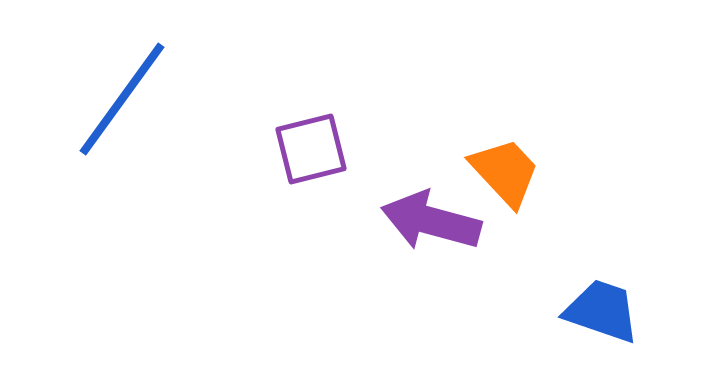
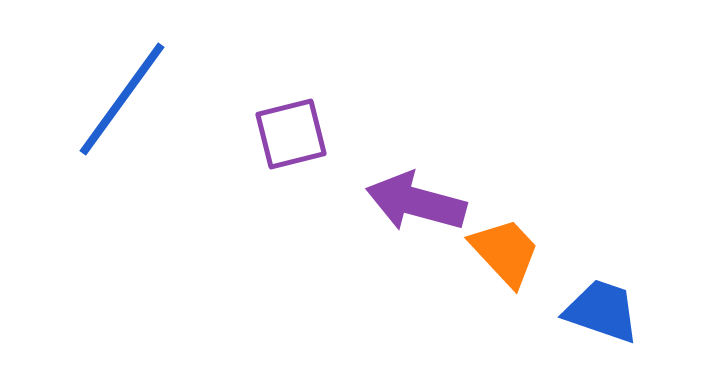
purple square: moved 20 px left, 15 px up
orange trapezoid: moved 80 px down
purple arrow: moved 15 px left, 19 px up
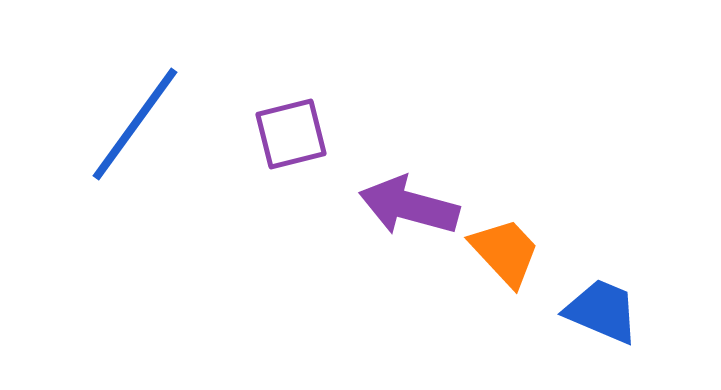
blue line: moved 13 px right, 25 px down
purple arrow: moved 7 px left, 4 px down
blue trapezoid: rotated 4 degrees clockwise
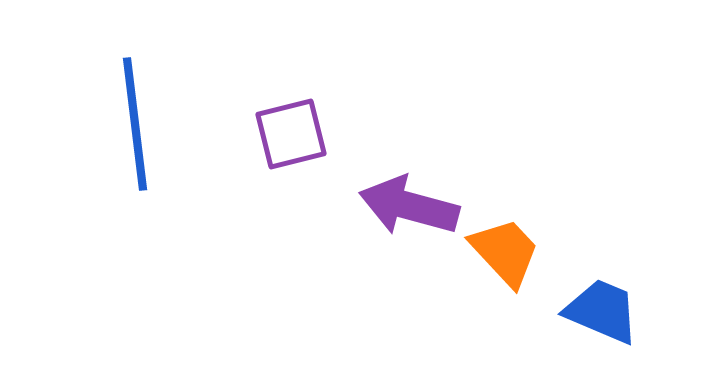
blue line: rotated 43 degrees counterclockwise
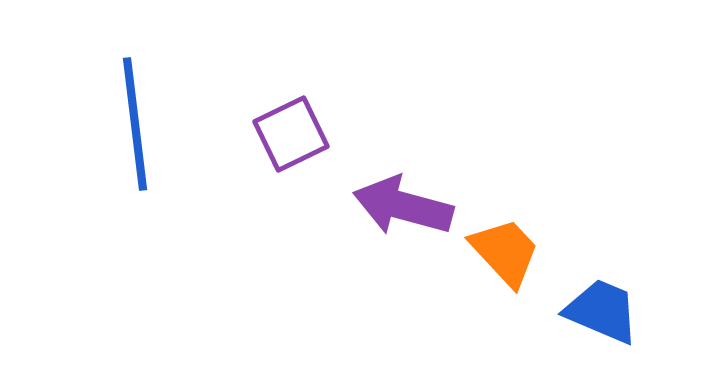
purple square: rotated 12 degrees counterclockwise
purple arrow: moved 6 px left
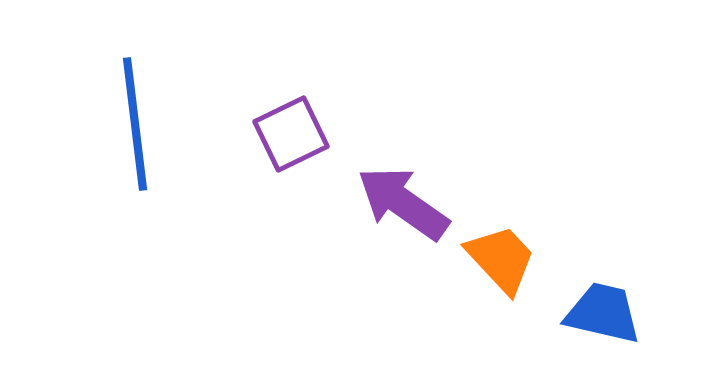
purple arrow: moved 3 px up; rotated 20 degrees clockwise
orange trapezoid: moved 4 px left, 7 px down
blue trapezoid: moved 1 px right, 2 px down; rotated 10 degrees counterclockwise
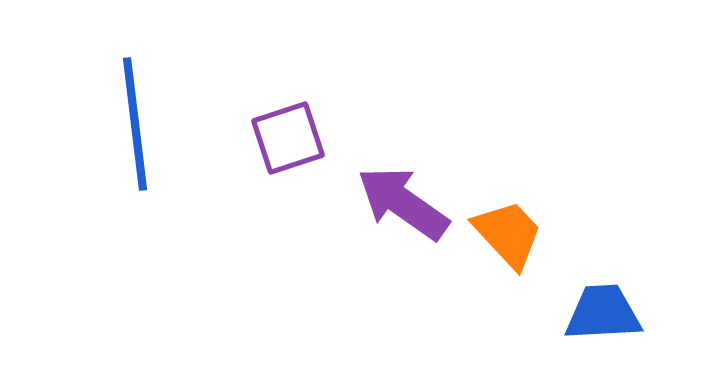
purple square: moved 3 px left, 4 px down; rotated 8 degrees clockwise
orange trapezoid: moved 7 px right, 25 px up
blue trapezoid: rotated 16 degrees counterclockwise
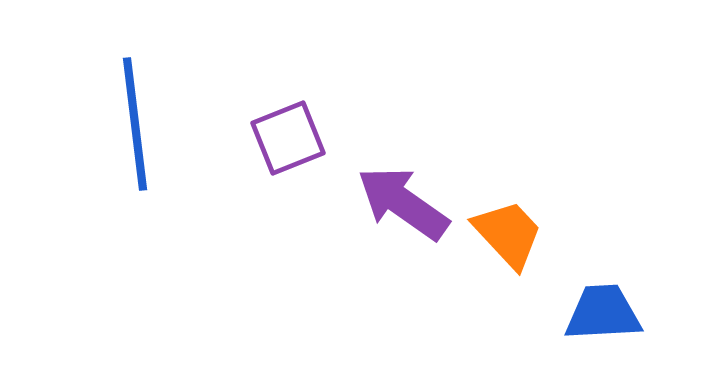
purple square: rotated 4 degrees counterclockwise
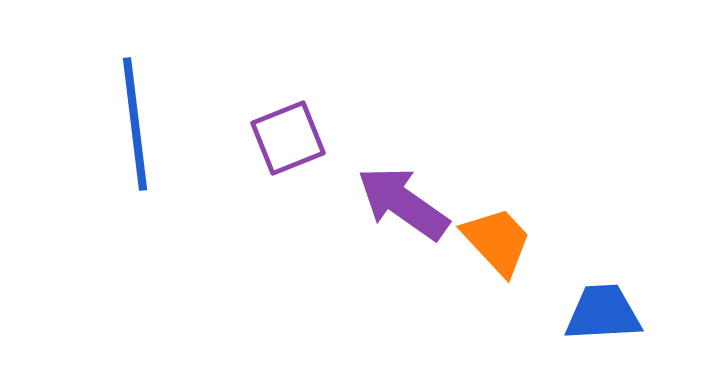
orange trapezoid: moved 11 px left, 7 px down
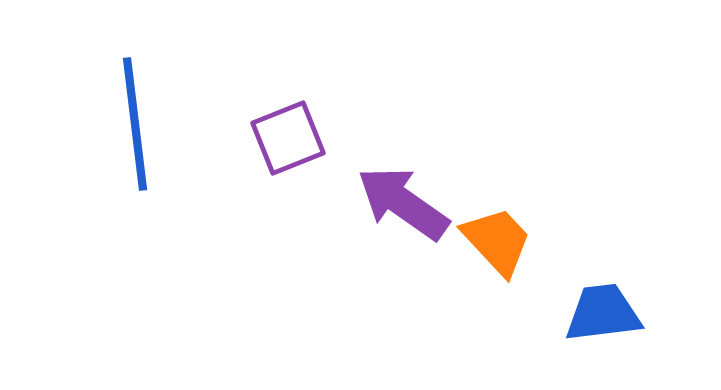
blue trapezoid: rotated 4 degrees counterclockwise
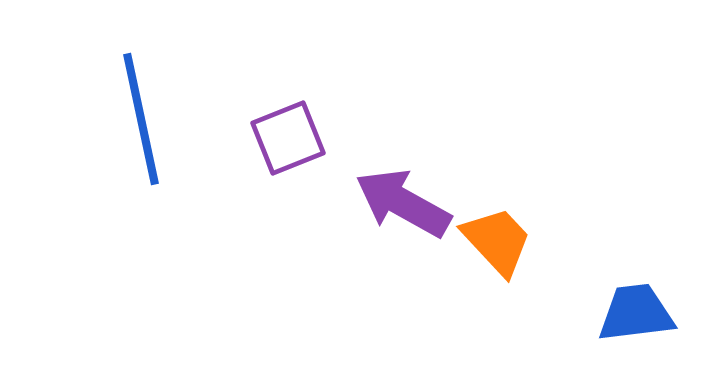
blue line: moved 6 px right, 5 px up; rotated 5 degrees counterclockwise
purple arrow: rotated 6 degrees counterclockwise
blue trapezoid: moved 33 px right
